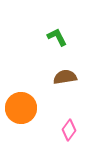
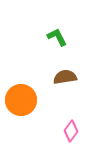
orange circle: moved 8 px up
pink diamond: moved 2 px right, 1 px down
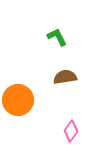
orange circle: moved 3 px left
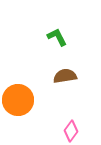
brown semicircle: moved 1 px up
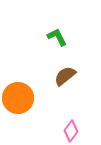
brown semicircle: rotated 30 degrees counterclockwise
orange circle: moved 2 px up
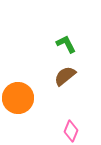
green L-shape: moved 9 px right, 7 px down
pink diamond: rotated 15 degrees counterclockwise
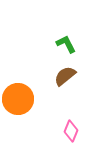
orange circle: moved 1 px down
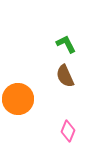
brown semicircle: rotated 75 degrees counterclockwise
pink diamond: moved 3 px left
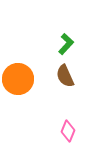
green L-shape: rotated 70 degrees clockwise
orange circle: moved 20 px up
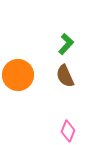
orange circle: moved 4 px up
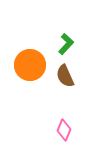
orange circle: moved 12 px right, 10 px up
pink diamond: moved 4 px left, 1 px up
